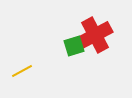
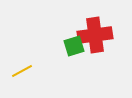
red cross: rotated 20 degrees clockwise
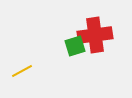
green square: moved 1 px right
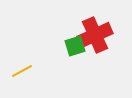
red cross: rotated 16 degrees counterclockwise
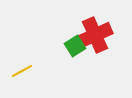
green square: rotated 15 degrees counterclockwise
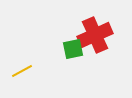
green square: moved 2 px left, 3 px down; rotated 20 degrees clockwise
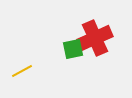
red cross: moved 3 px down
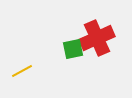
red cross: moved 2 px right
